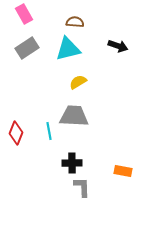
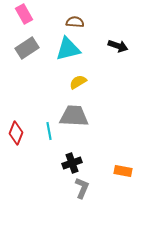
black cross: rotated 18 degrees counterclockwise
gray L-shape: moved 1 px down; rotated 25 degrees clockwise
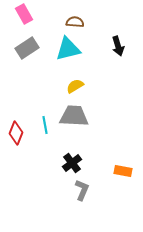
black arrow: rotated 54 degrees clockwise
yellow semicircle: moved 3 px left, 4 px down
cyan line: moved 4 px left, 6 px up
black cross: rotated 18 degrees counterclockwise
gray L-shape: moved 2 px down
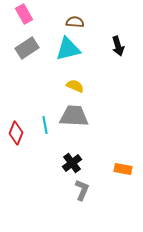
yellow semicircle: rotated 54 degrees clockwise
orange rectangle: moved 2 px up
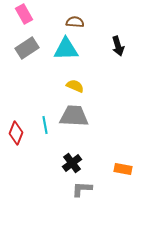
cyan triangle: moved 2 px left; rotated 12 degrees clockwise
gray L-shape: moved 1 px up; rotated 110 degrees counterclockwise
